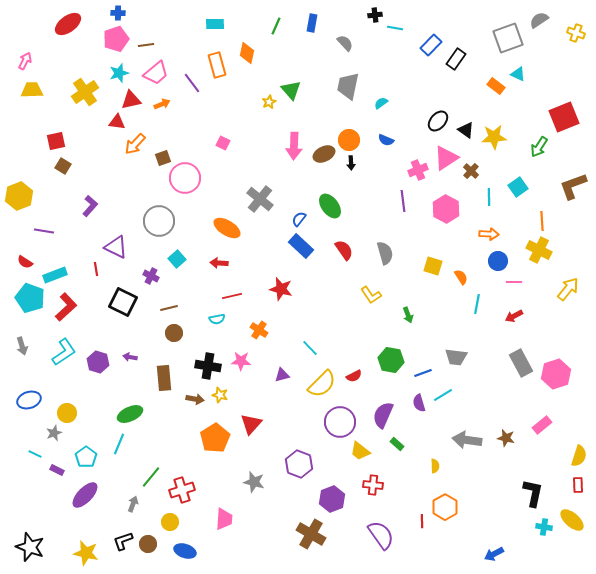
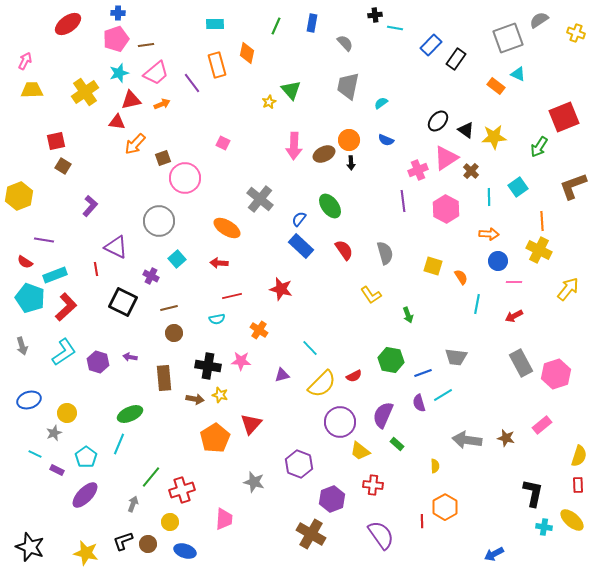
purple line at (44, 231): moved 9 px down
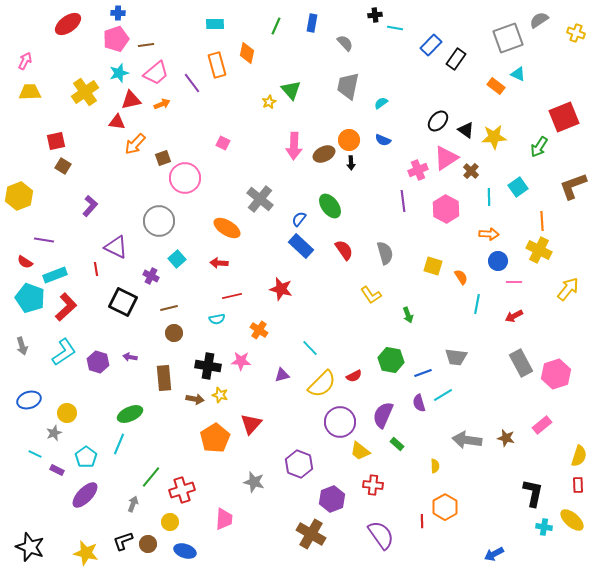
yellow trapezoid at (32, 90): moved 2 px left, 2 px down
blue semicircle at (386, 140): moved 3 px left
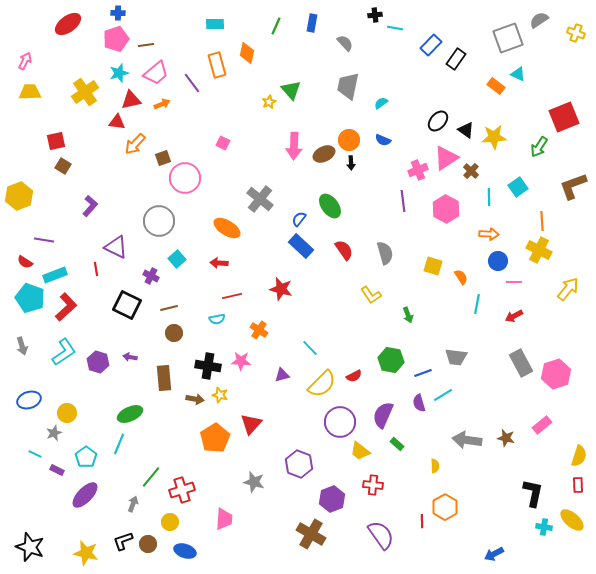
black square at (123, 302): moved 4 px right, 3 px down
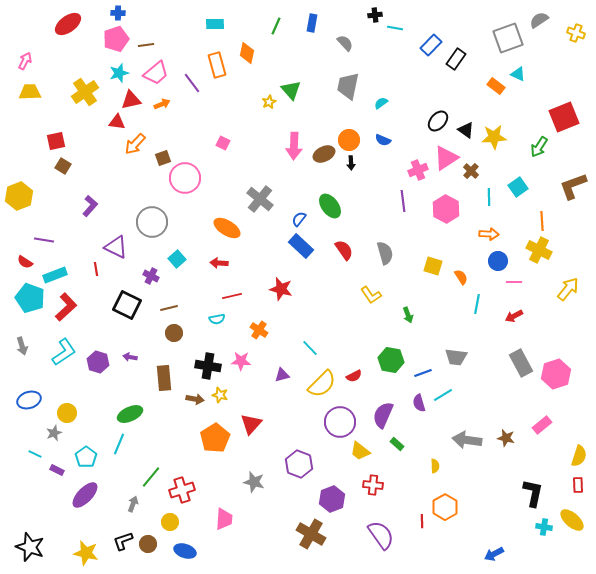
gray circle at (159, 221): moved 7 px left, 1 px down
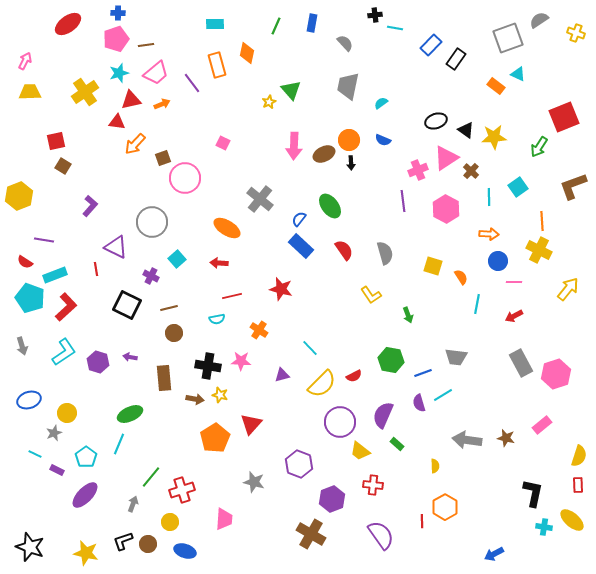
black ellipse at (438, 121): moved 2 px left; rotated 30 degrees clockwise
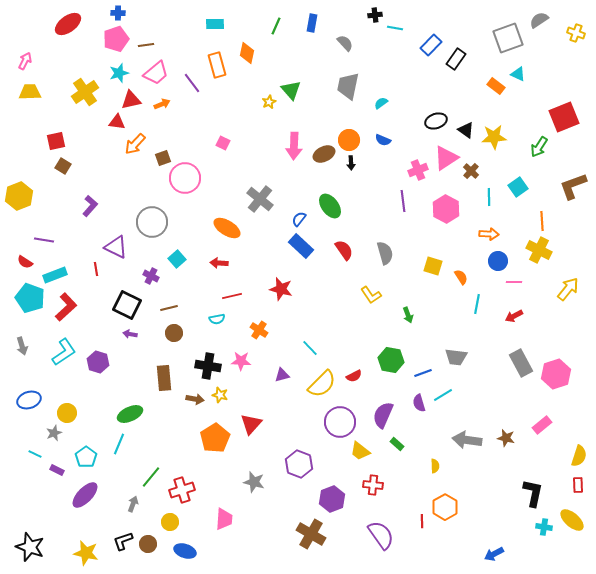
purple arrow at (130, 357): moved 23 px up
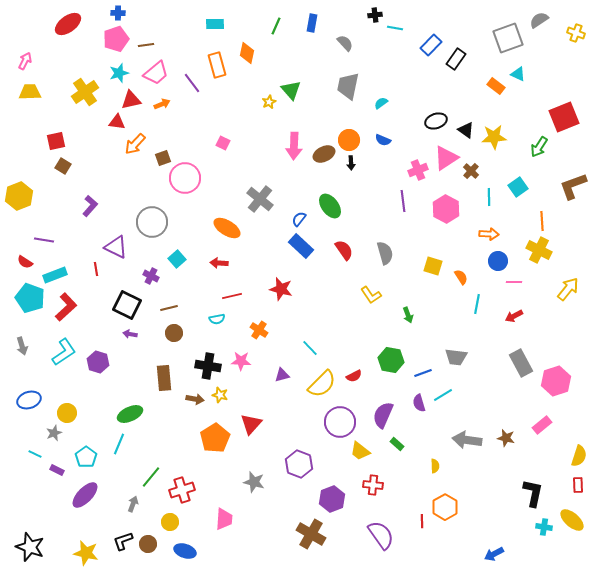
pink hexagon at (556, 374): moved 7 px down
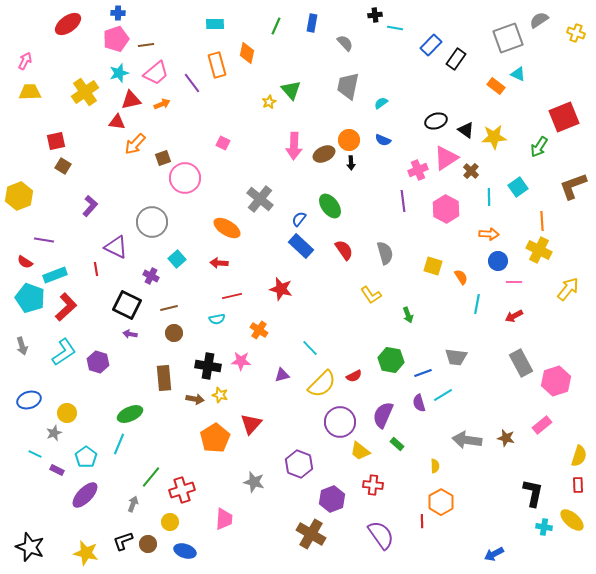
orange hexagon at (445, 507): moved 4 px left, 5 px up
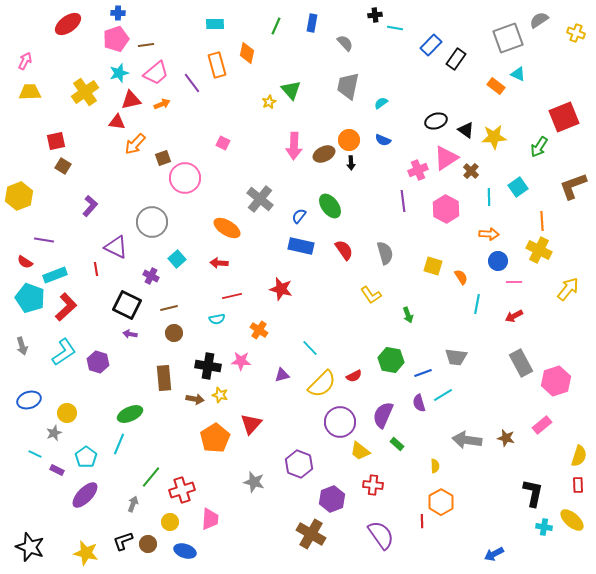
blue semicircle at (299, 219): moved 3 px up
blue rectangle at (301, 246): rotated 30 degrees counterclockwise
pink trapezoid at (224, 519): moved 14 px left
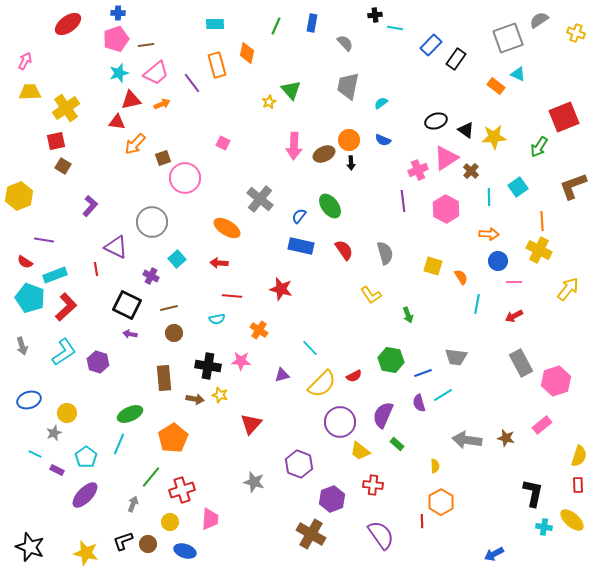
yellow cross at (85, 92): moved 19 px left, 16 px down
red line at (232, 296): rotated 18 degrees clockwise
orange pentagon at (215, 438): moved 42 px left
